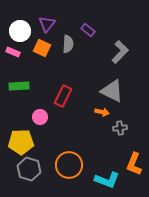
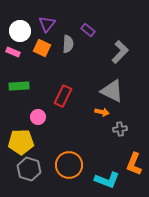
pink circle: moved 2 px left
gray cross: moved 1 px down
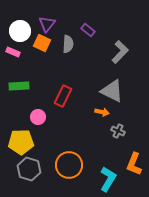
orange square: moved 5 px up
gray cross: moved 2 px left, 2 px down; rotated 32 degrees clockwise
cyan L-shape: moved 1 px right, 1 px up; rotated 80 degrees counterclockwise
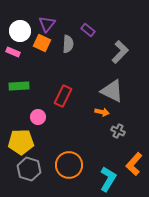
orange L-shape: rotated 20 degrees clockwise
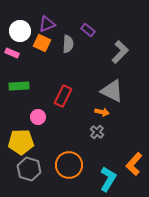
purple triangle: rotated 30 degrees clockwise
pink rectangle: moved 1 px left, 1 px down
gray cross: moved 21 px left, 1 px down; rotated 16 degrees clockwise
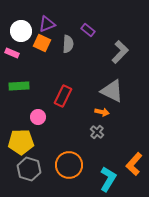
white circle: moved 1 px right
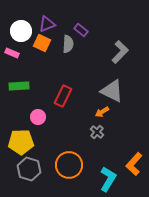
purple rectangle: moved 7 px left
orange arrow: rotated 136 degrees clockwise
